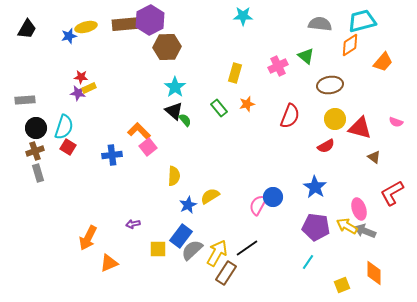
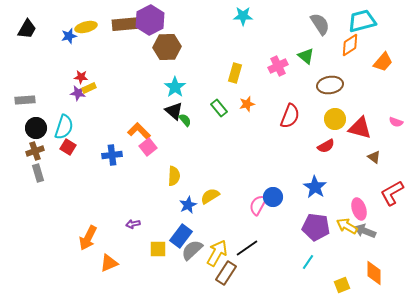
gray semicircle at (320, 24): rotated 50 degrees clockwise
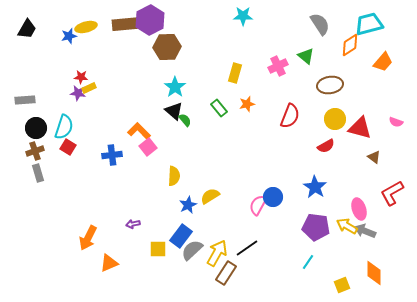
cyan trapezoid at (362, 21): moved 7 px right, 3 px down
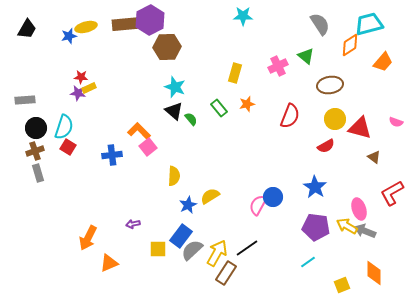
cyan star at (175, 87): rotated 15 degrees counterclockwise
green semicircle at (185, 120): moved 6 px right, 1 px up
cyan line at (308, 262): rotated 21 degrees clockwise
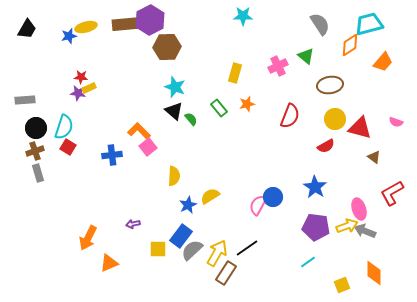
yellow arrow at (347, 226): rotated 130 degrees clockwise
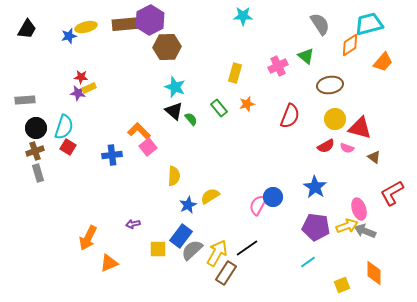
pink semicircle at (396, 122): moved 49 px left, 26 px down
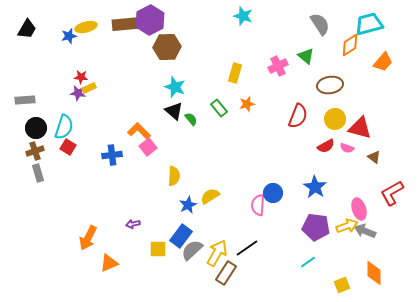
cyan star at (243, 16): rotated 18 degrees clockwise
red semicircle at (290, 116): moved 8 px right
blue circle at (273, 197): moved 4 px up
pink semicircle at (258, 205): rotated 25 degrees counterclockwise
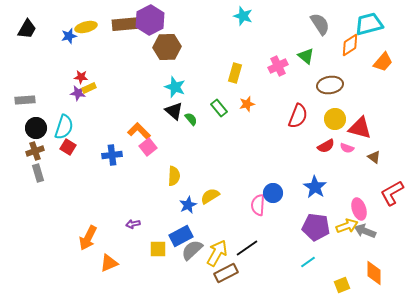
blue rectangle at (181, 236): rotated 25 degrees clockwise
brown rectangle at (226, 273): rotated 30 degrees clockwise
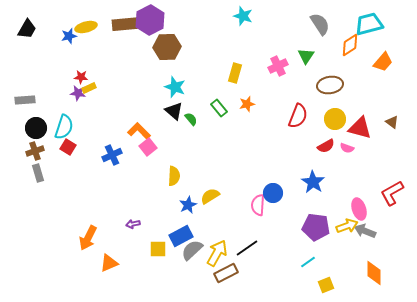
green triangle at (306, 56): rotated 24 degrees clockwise
blue cross at (112, 155): rotated 18 degrees counterclockwise
brown triangle at (374, 157): moved 18 px right, 35 px up
blue star at (315, 187): moved 2 px left, 5 px up
yellow square at (342, 285): moved 16 px left
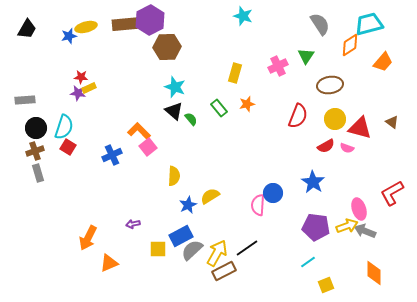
brown rectangle at (226, 273): moved 2 px left, 2 px up
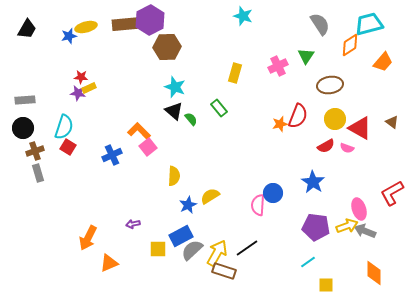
orange star at (247, 104): moved 33 px right, 20 px down
black circle at (36, 128): moved 13 px left
red triangle at (360, 128): rotated 15 degrees clockwise
brown rectangle at (224, 271): rotated 45 degrees clockwise
yellow square at (326, 285): rotated 21 degrees clockwise
